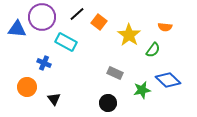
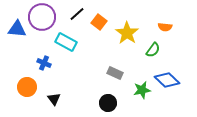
yellow star: moved 2 px left, 2 px up
blue diamond: moved 1 px left
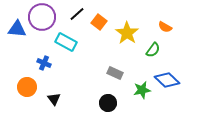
orange semicircle: rotated 24 degrees clockwise
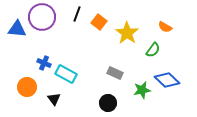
black line: rotated 28 degrees counterclockwise
cyan rectangle: moved 32 px down
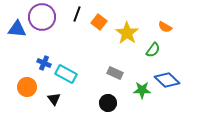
green star: rotated 12 degrees clockwise
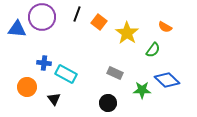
blue cross: rotated 16 degrees counterclockwise
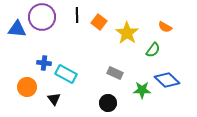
black line: moved 1 px down; rotated 21 degrees counterclockwise
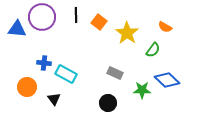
black line: moved 1 px left
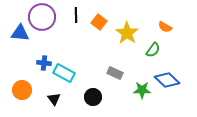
blue triangle: moved 3 px right, 4 px down
cyan rectangle: moved 2 px left, 1 px up
orange circle: moved 5 px left, 3 px down
black circle: moved 15 px left, 6 px up
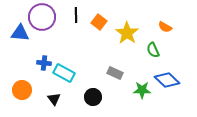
green semicircle: rotated 119 degrees clockwise
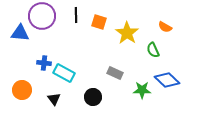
purple circle: moved 1 px up
orange square: rotated 21 degrees counterclockwise
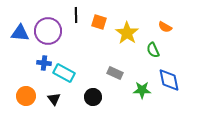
purple circle: moved 6 px right, 15 px down
blue diamond: moved 2 px right; rotated 35 degrees clockwise
orange circle: moved 4 px right, 6 px down
